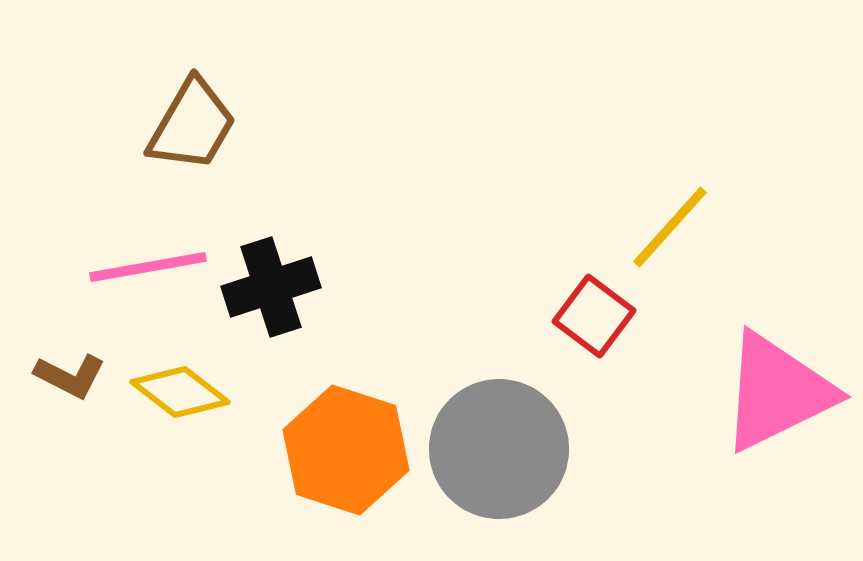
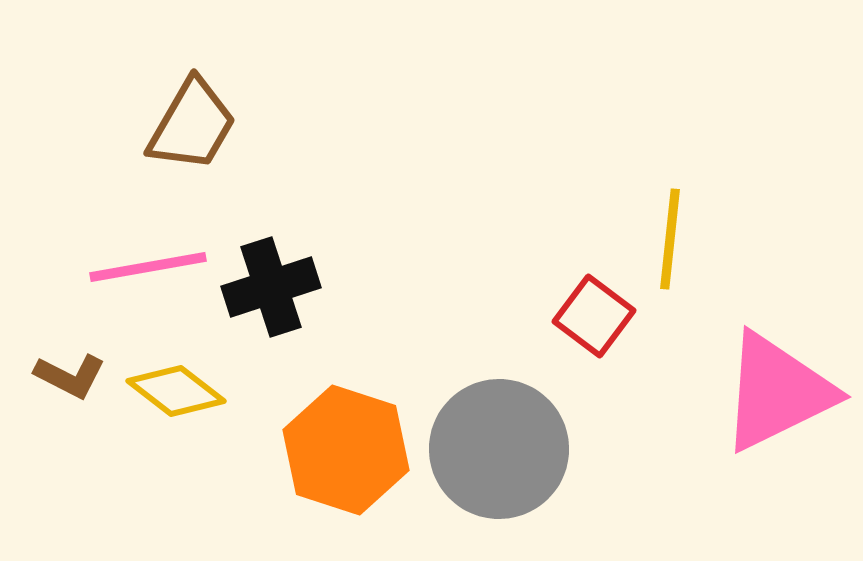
yellow line: moved 12 px down; rotated 36 degrees counterclockwise
yellow diamond: moved 4 px left, 1 px up
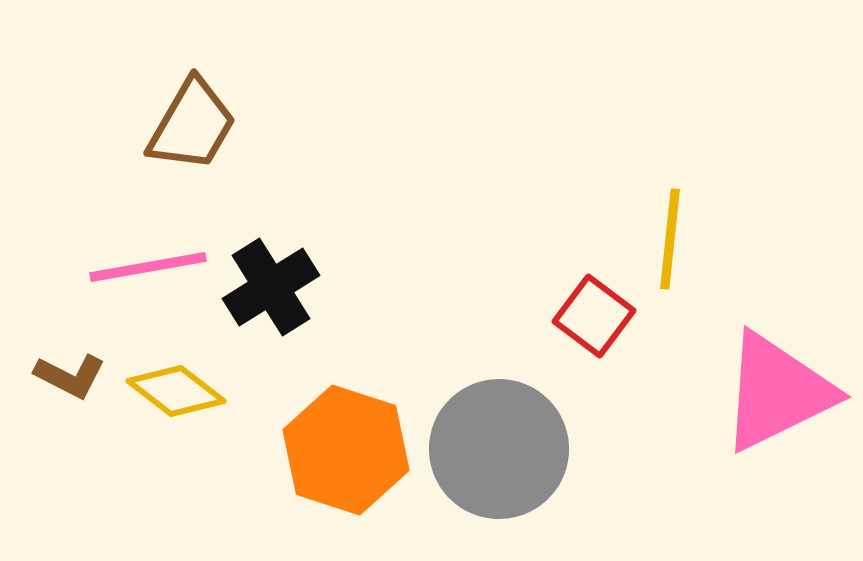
black cross: rotated 14 degrees counterclockwise
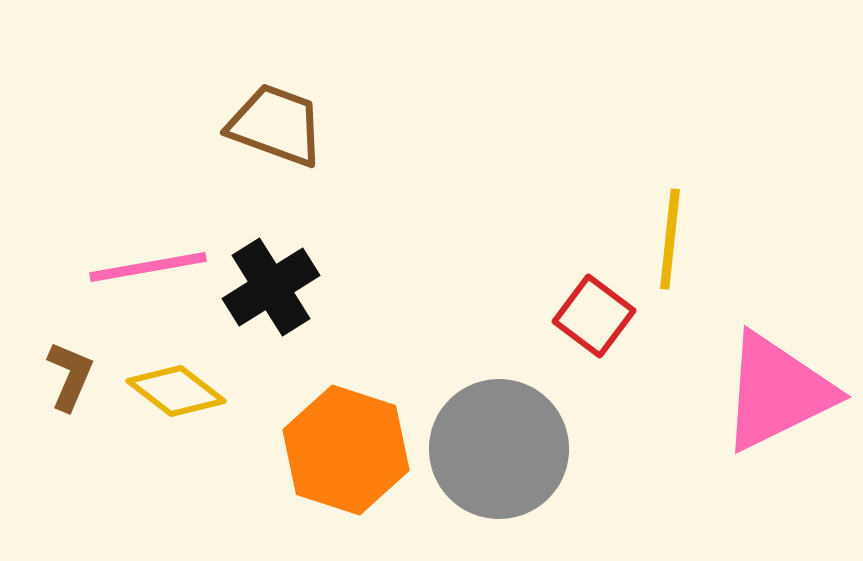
brown trapezoid: moved 84 px right; rotated 100 degrees counterclockwise
brown L-shape: rotated 94 degrees counterclockwise
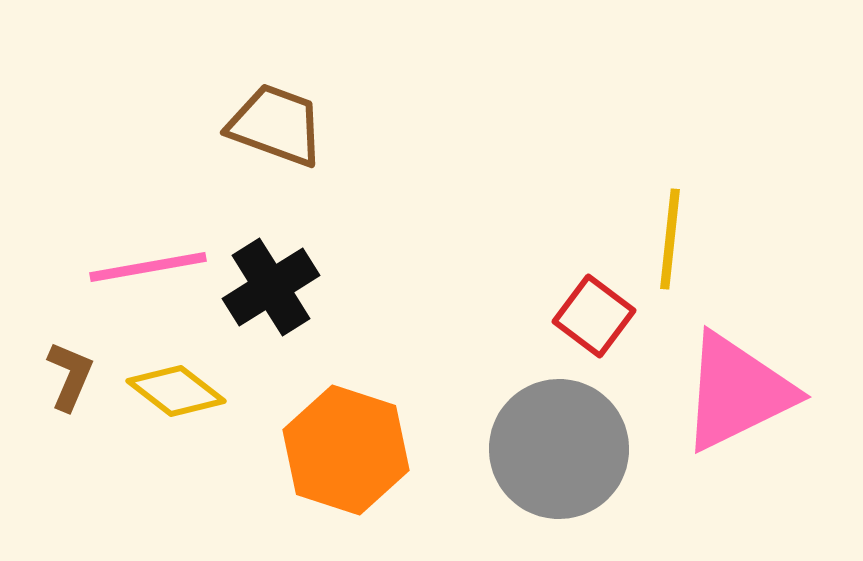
pink triangle: moved 40 px left
gray circle: moved 60 px right
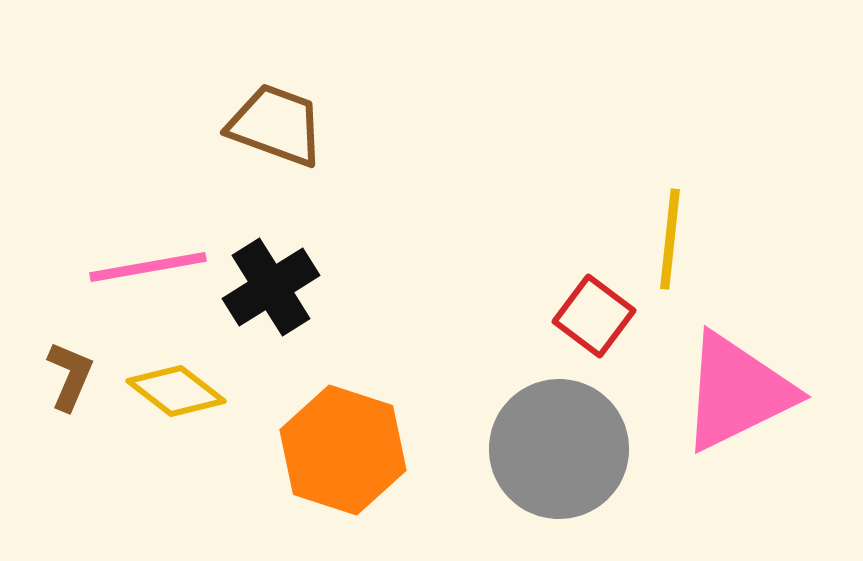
orange hexagon: moved 3 px left
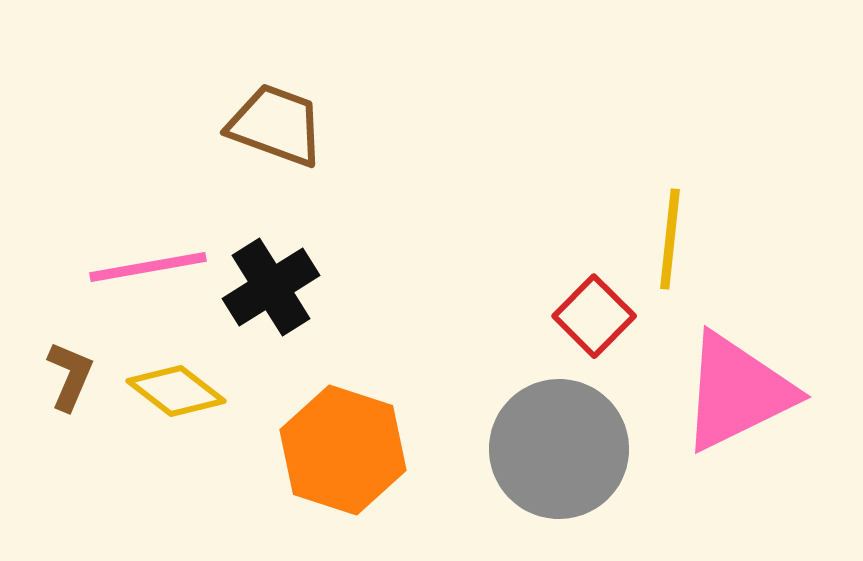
red square: rotated 8 degrees clockwise
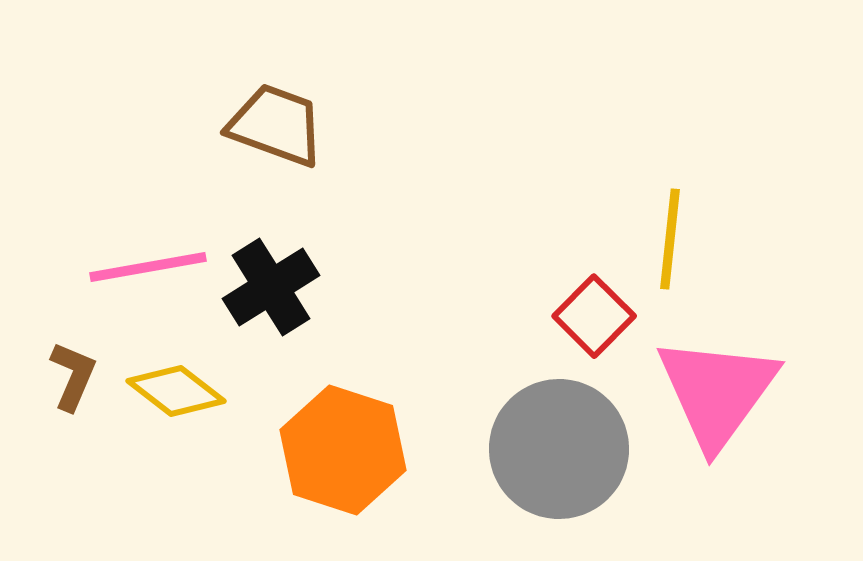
brown L-shape: moved 3 px right
pink triangle: moved 20 px left; rotated 28 degrees counterclockwise
